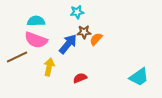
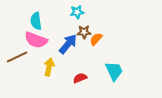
cyan semicircle: rotated 96 degrees counterclockwise
cyan trapezoid: moved 25 px left, 6 px up; rotated 80 degrees counterclockwise
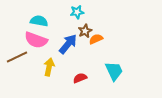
cyan semicircle: moved 3 px right; rotated 108 degrees clockwise
brown star: moved 1 px right, 1 px up; rotated 24 degrees counterclockwise
orange semicircle: rotated 24 degrees clockwise
